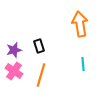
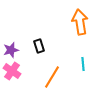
orange arrow: moved 2 px up
purple star: moved 3 px left
pink cross: moved 2 px left
orange line: moved 11 px right, 2 px down; rotated 15 degrees clockwise
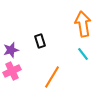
orange arrow: moved 3 px right, 2 px down
black rectangle: moved 1 px right, 5 px up
cyan line: moved 10 px up; rotated 32 degrees counterclockwise
pink cross: rotated 30 degrees clockwise
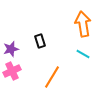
purple star: moved 1 px up
cyan line: rotated 24 degrees counterclockwise
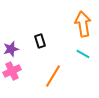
orange line: moved 1 px right, 1 px up
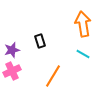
purple star: moved 1 px right, 1 px down
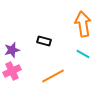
black rectangle: moved 4 px right; rotated 56 degrees counterclockwise
orange line: rotated 30 degrees clockwise
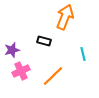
orange arrow: moved 18 px left, 7 px up; rotated 30 degrees clockwise
cyan line: rotated 48 degrees clockwise
pink cross: moved 9 px right
orange line: rotated 15 degrees counterclockwise
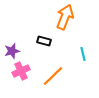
purple star: moved 1 px down
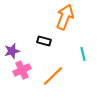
pink cross: moved 1 px right, 1 px up
